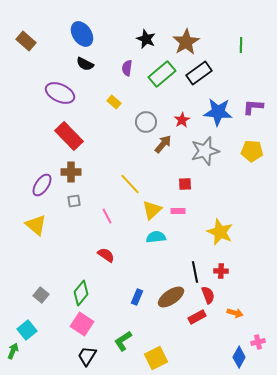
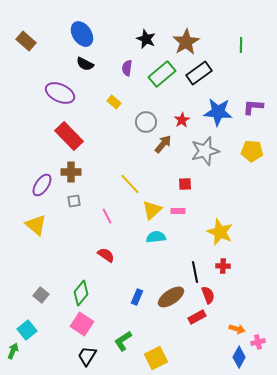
red cross at (221, 271): moved 2 px right, 5 px up
orange arrow at (235, 313): moved 2 px right, 16 px down
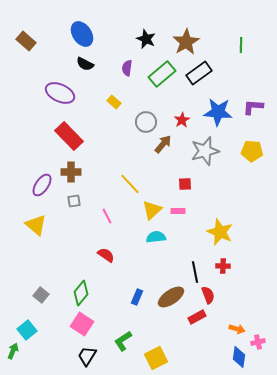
blue diamond at (239, 357): rotated 20 degrees counterclockwise
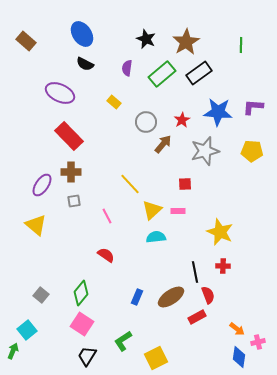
orange arrow at (237, 329): rotated 21 degrees clockwise
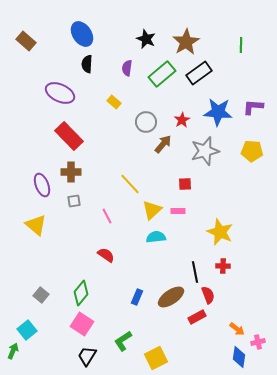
black semicircle at (85, 64): moved 2 px right; rotated 66 degrees clockwise
purple ellipse at (42, 185): rotated 55 degrees counterclockwise
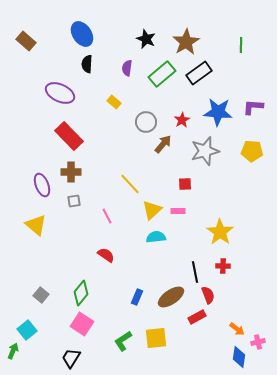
yellow star at (220, 232): rotated 12 degrees clockwise
black trapezoid at (87, 356): moved 16 px left, 2 px down
yellow square at (156, 358): moved 20 px up; rotated 20 degrees clockwise
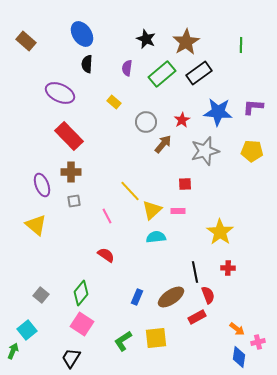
yellow line at (130, 184): moved 7 px down
red cross at (223, 266): moved 5 px right, 2 px down
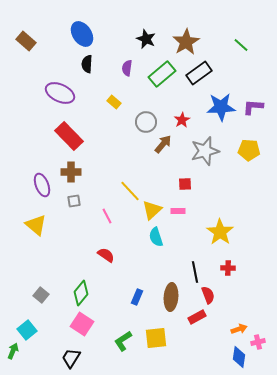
green line at (241, 45): rotated 49 degrees counterclockwise
blue star at (218, 112): moved 3 px right, 5 px up; rotated 8 degrees counterclockwise
yellow pentagon at (252, 151): moved 3 px left, 1 px up
cyan semicircle at (156, 237): rotated 102 degrees counterclockwise
brown ellipse at (171, 297): rotated 52 degrees counterclockwise
orange arrow at (237, 329): moved 2 px right; rotated 56 degrees counterclockwise
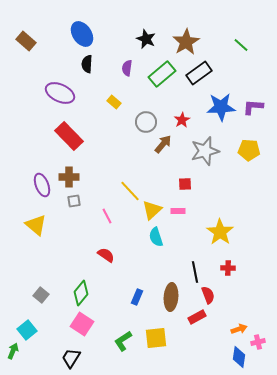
brown cross at (71, 172): moved 2 px left, 5 px down
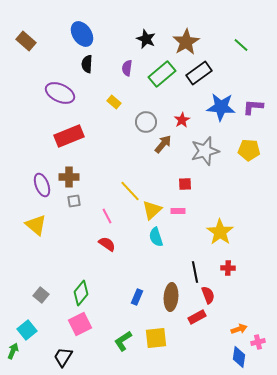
blue star at (221, 107): rotated 8 degrees clockwise
red rectangle at (69, 136): rotated 68 degrees counterclockwise
red semicircle at (106, 255): moved 1 px right, 11 px up
pink square at (82, 324): moved 2 px left; rotated 30 degrees clockwise
black trapezoid at (71, 358): moved 8 px left, 1 px up
